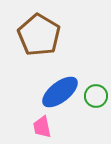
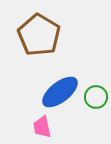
green circle: moved 1 px down
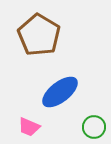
green circle: moved 2 px left, 30 px down
pink trapezoid: moved 13 px left; rotated 55 degrees counterclockwise
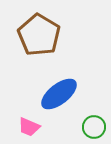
blue ellipse: moved 1 px left, 2 px down
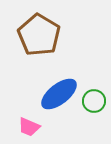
green circle: moved 26 px up
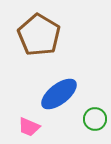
green circle: moved 1 px right, 18 px down
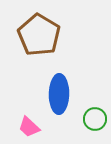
blue ellipse: rotated 51 degrees counterclockwise
pink trapezoid: rotated 20 degrees clockwise
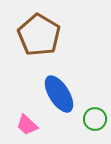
blue ellipse: rotated 33 degrees counterclockwise
pink trapezoid: moved 2 px left, 2 px up
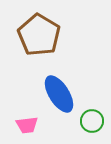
green circle: moved 3 px left, 2 px down
pink trapezoid: rotated 50 degrees counterclockwise
